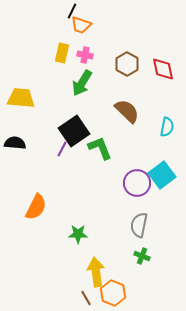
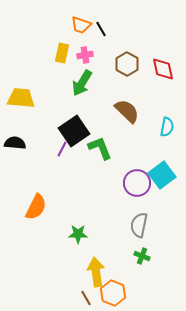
black line: moved 29 px right, 18 px down; rotated 56 degrees counterclockwise
pink cross: rotated 21 degrees counterclockwise
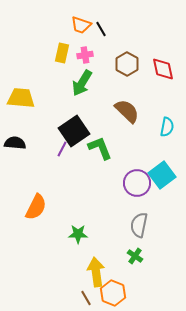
green cross: moved 7 px left; rotated 14 degrees clockwise
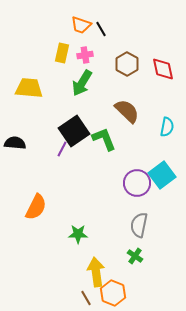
yellow trapezoid: moved 8 px right, 10 px up
green L-shape: moved 4 px right, 9 px up
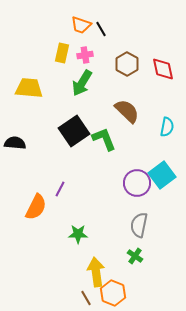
purple line: moved 2 px left, 40 px down
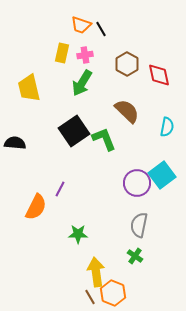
red diamond: moved 4 px left, 6 px down
yellow trapezoid: rotated 108 degrees counterclockwise
brown line: moved 4 px right, 1 px up
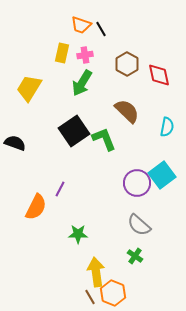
yellow trapezoid: rotated 44 degrees clockwise
black semicircle: rotated 15 degrees clockwise
gray semicircle: rotated 60 degrees counterclockwise
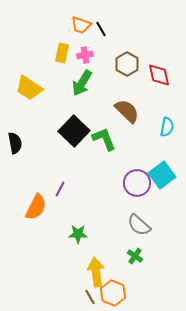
yellow trapezoid: rotated 88 degrees counterclockwise
black square: rotated 12 degrees counterclockwise
black semicircle: rotated 60 degrees clockwise
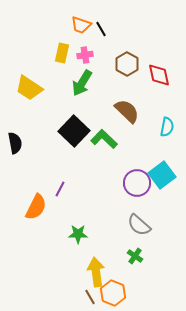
green L-shape: rotated 24 degrees counterclockwise
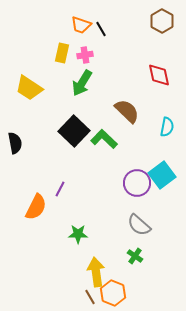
brown hexagon: moved 35 px right, 43 px up
